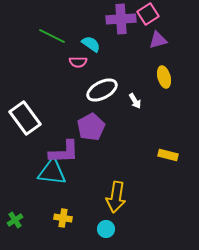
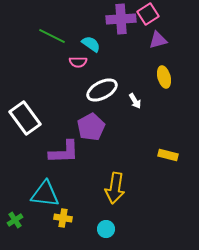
cyan triangle: moved 7 px left, 22 px down
yellow arrow: moved 1 px left, 9 px up
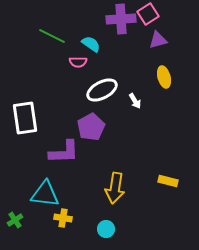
white rectangle: rotated 28 degrees clockwise
yellow rectangle: moved 26 px down
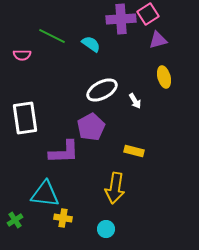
pink semicircle: moved 56 px left, 7 px up
yellow rectangle: moved 34 px left, 30 px up
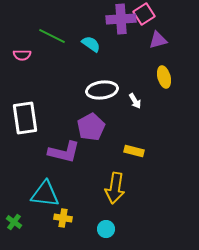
pink square: moved 4 px left
white ellipse: rotated 20 degrees clockwise
purple L-shape: rotated 16 degrees clockwise
green cross: moved 1 px left, 2 px down; rotated 21 degrees counterclockwise
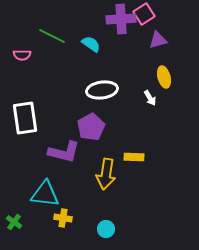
white arrow: moved 15 px right, 3 px up
yellow rectangle: moved 6 px down; rotated 12 degrees counterclockwise
yellow arrow: moved 9 px left, 14 px up
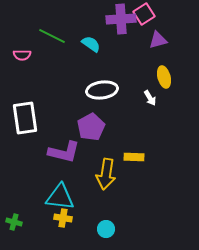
cyan triangle: moved 15 px right, 3 px down
green cross: rotated 21 degrees counterclockwise
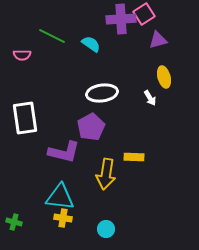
white ellipse: moved 3 px down
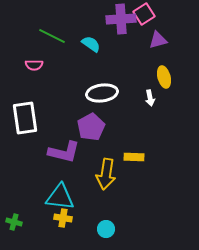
pink semicircle: moved 12 px right, 10 px down
white arrow: rotated 21 degrees clockwise
